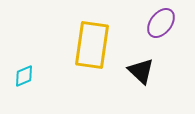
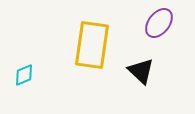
purple ellipse: moved 2 px left
cyan diamond: moved 1 px up
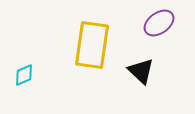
purple ellipse: rotated 16 degrees clockwise
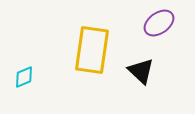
yellow rectangle: moved 5 px down
cyan diamond: moved 2 px down
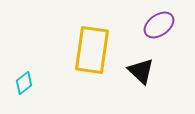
purple ellipse: moved 2 px down
cyan diamond: moved 6 px down; rotated 15 degrees counterclockwise
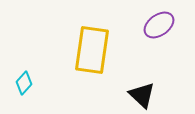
black triangle: moved 1 px right, 24 px down
cyan diamond: rotated 10 degrees counterclockwise
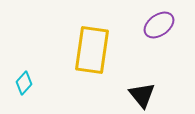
black triangle: rotated 8 degrees clockwise
